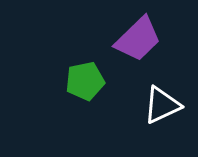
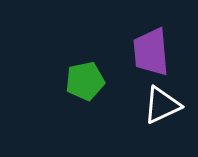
purple trapezoid: moved 13 px right, 13 px down; rotated 129 degrees clockwise
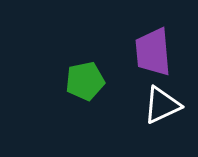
purple trapezoid: moved 2 px right
